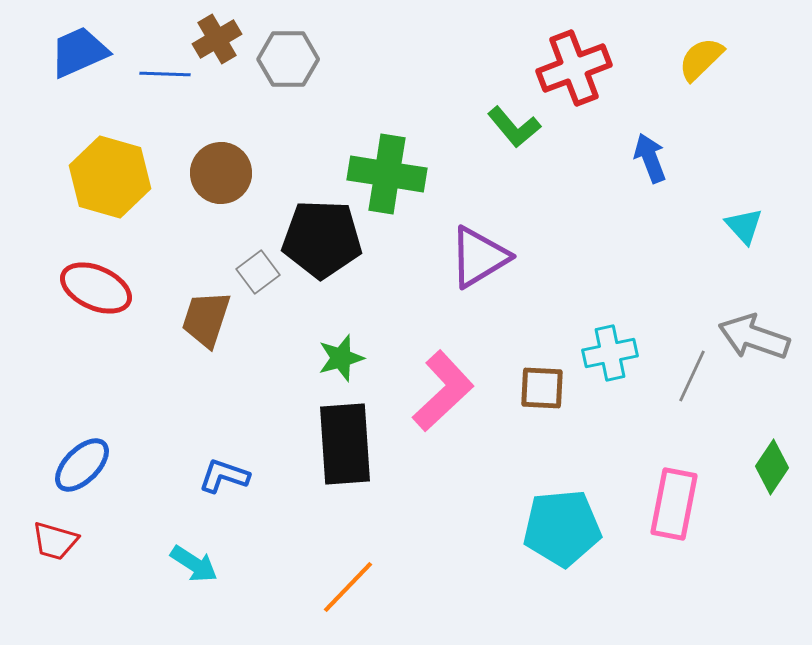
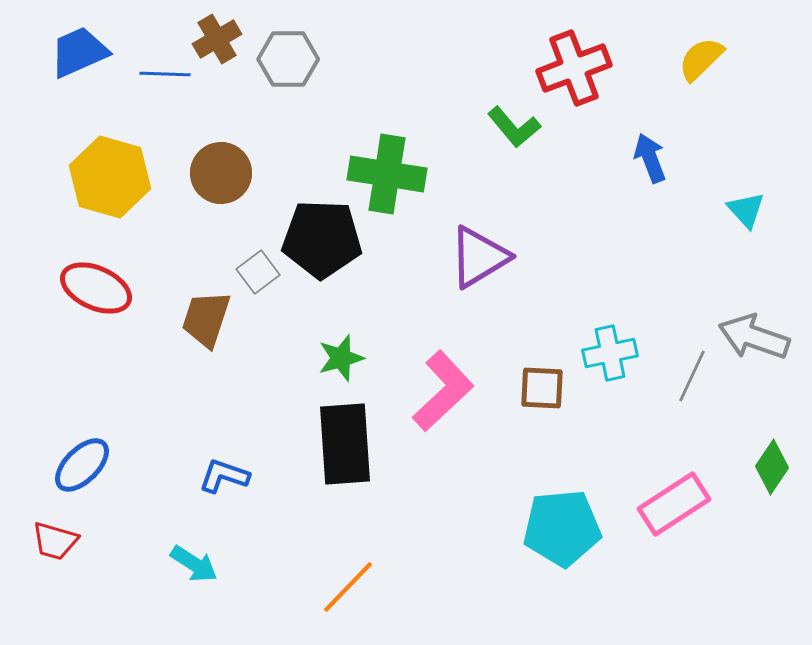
cyan triangle: moved 2 px right, 16 px up
pink rectangle: rotated 46 degrees clockwise
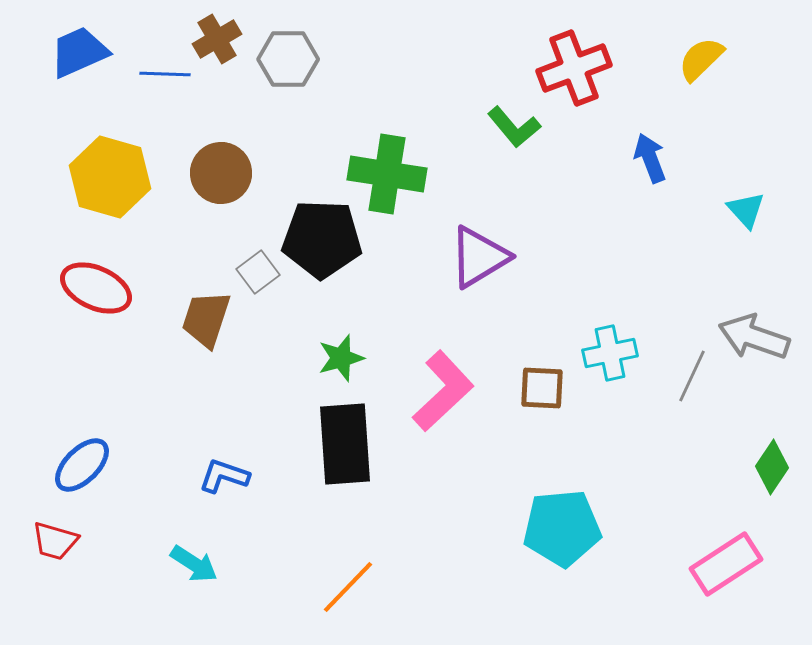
pink rectangle: moved 52 px right, 60 px down
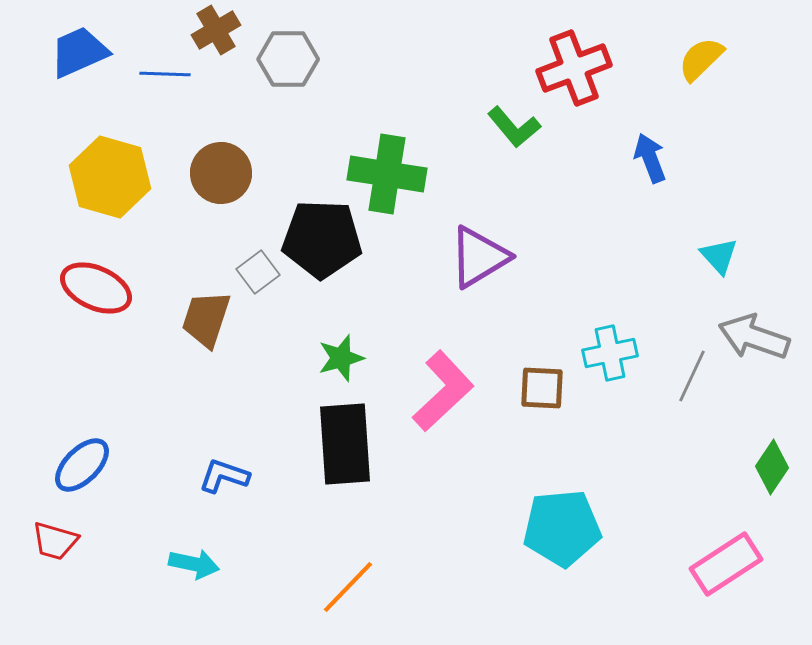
brown cross: moved 1 px left, 9 px up
cyan triangle: moved 27 px left, 46 px down
cyan arrow: rotated 21 degrees counterclockwise
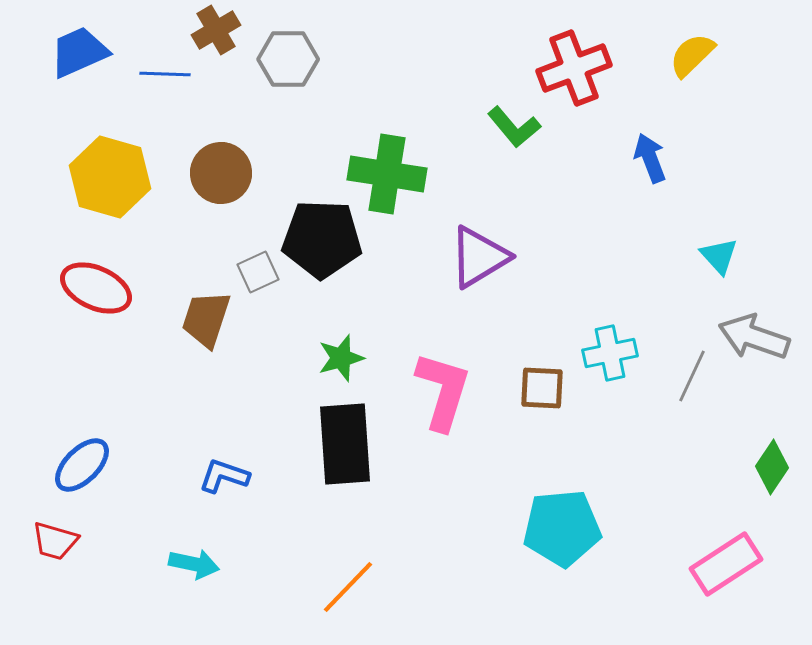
yellow semicircle: moved 9 px left, 4 px up
gray square: rotated 12 degrees clockwise
pink L-shape: rotated 30 degrees counterclockwise
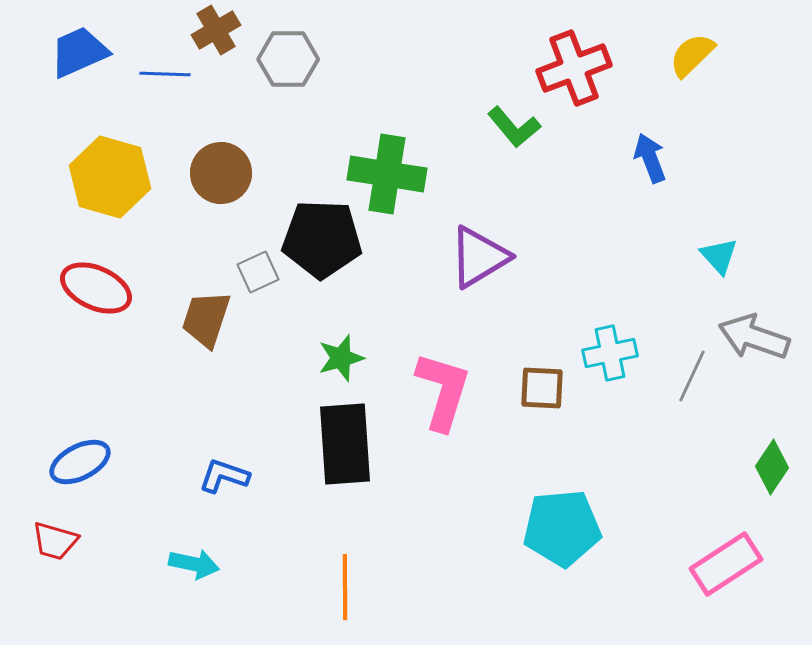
blue ellipse: moved 2 px left, 3 px up; rotated 18 degrees clockwise
orange line: moved 3 px left; rotated 44 degrees counterclockwise
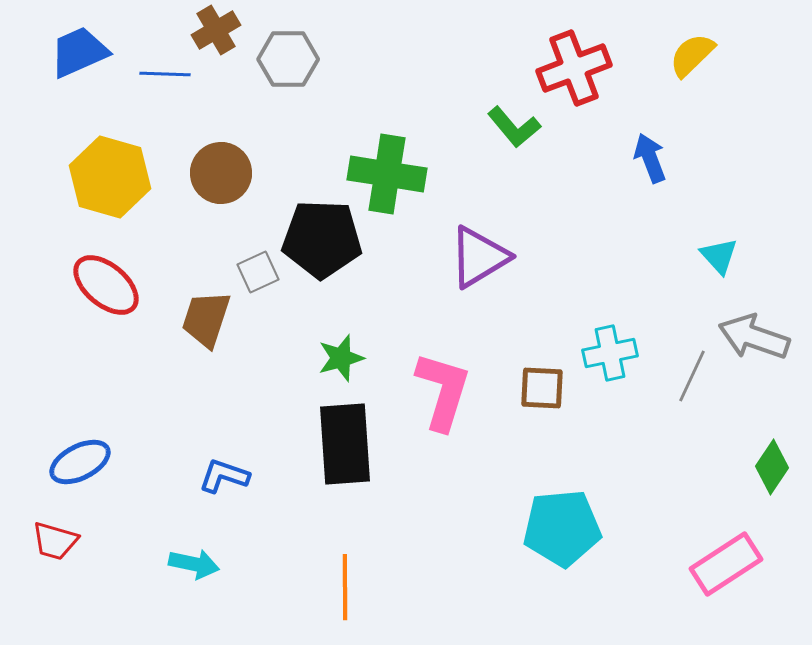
red ellipse: moved 10 px right, 3 px up; rotated 16 degrees clockwise
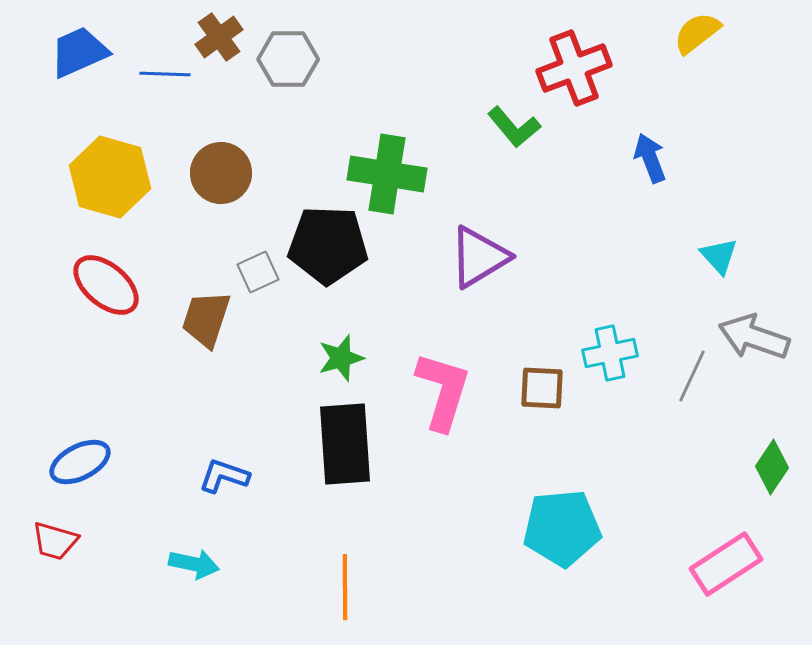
brown cross: moved 3 px right, 7 px down; rotated 6 degrees counterclockwise
yellow semicircle: moved 5 px right, 22 px up; rotated 6 degrees clockwise
black pentagon: moved 6 px right, 6 px down
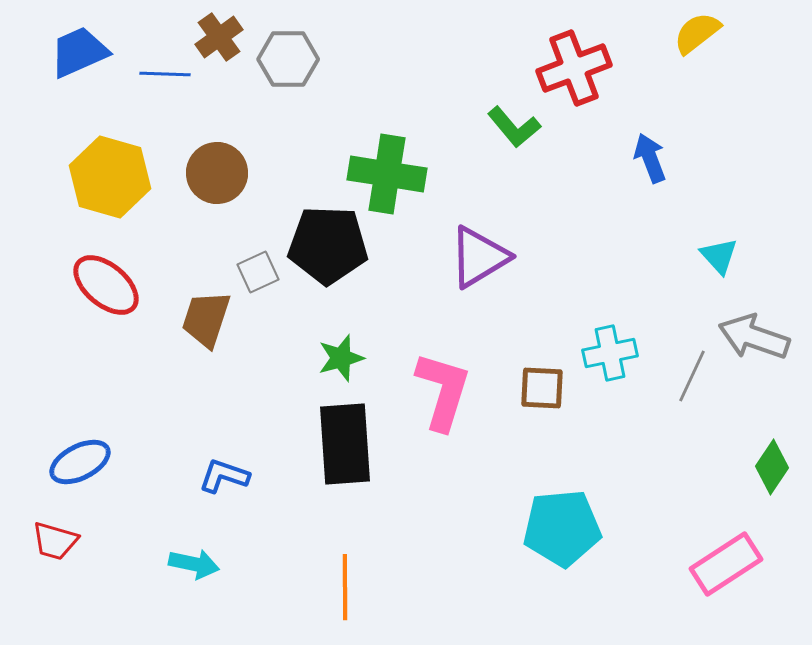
brown circle: moved 4 px left
